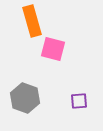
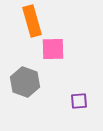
pink square: rotated 15 degrees counterclockwise
gray hexagon: moved 16 px up
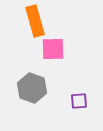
orange rectangle: moved 3 px right
gray hexagon: moved 7 px right, 6 px down
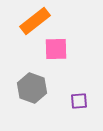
orange rectangle: rotated 68 degrees clockwise
pink square: moved 3 px right
